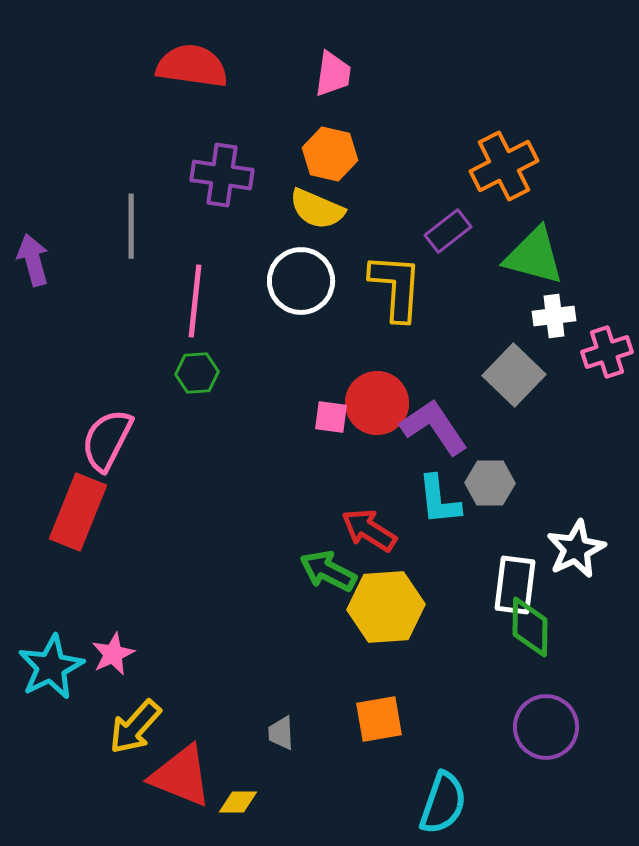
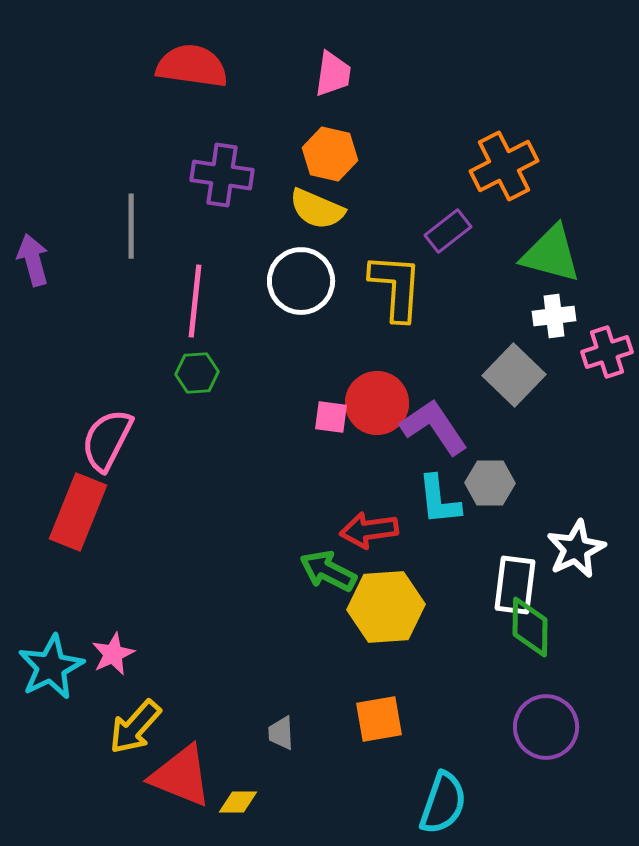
green triangle: moved 17 px right, 2 px up
red arrow: rotated 40 degrees counterclockwise
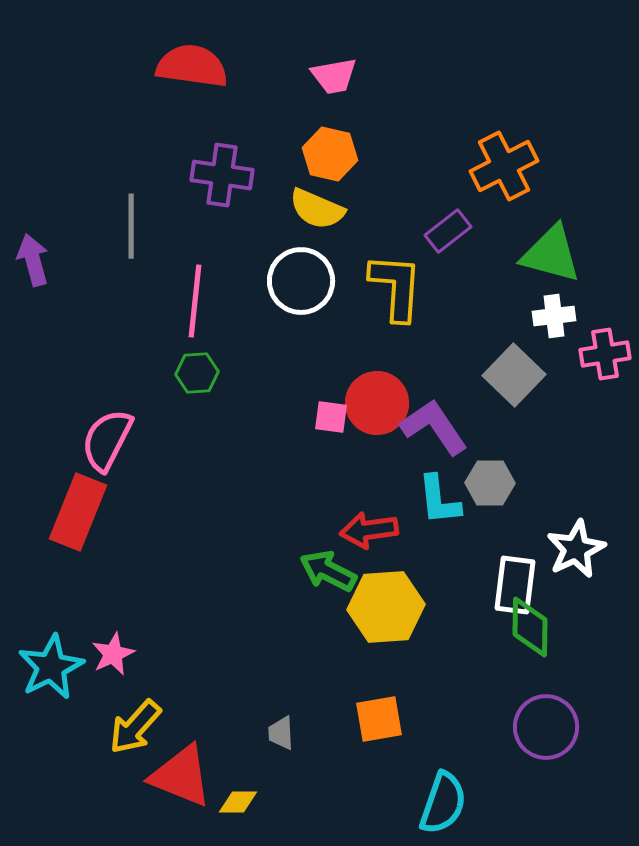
pink trapezoid: moved 1 px right, 2 px down; rotated 72 degrees clockwise
pink cross: moved 2 px left, 2 px down; rotated 9 degrees clockwise
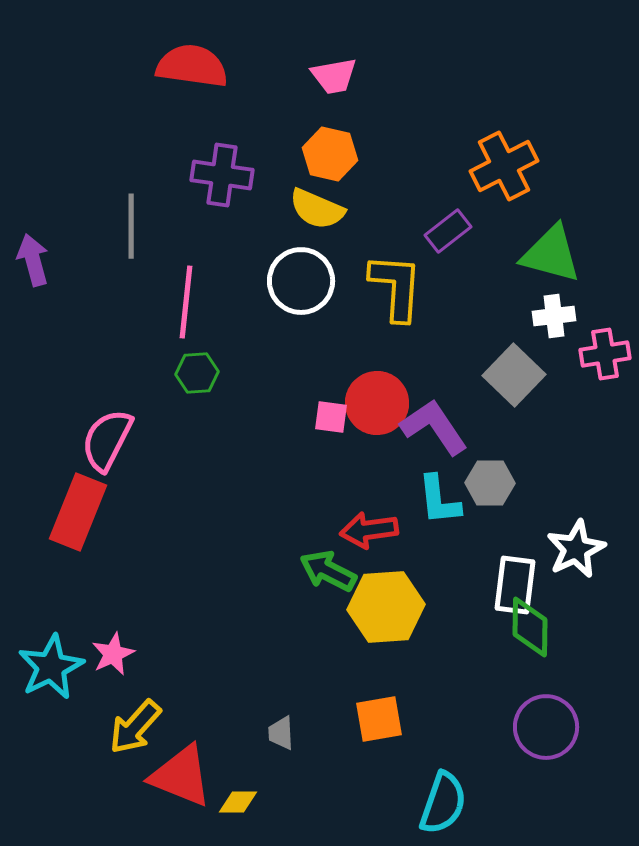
pink line: moved 9 px left, 1 px down
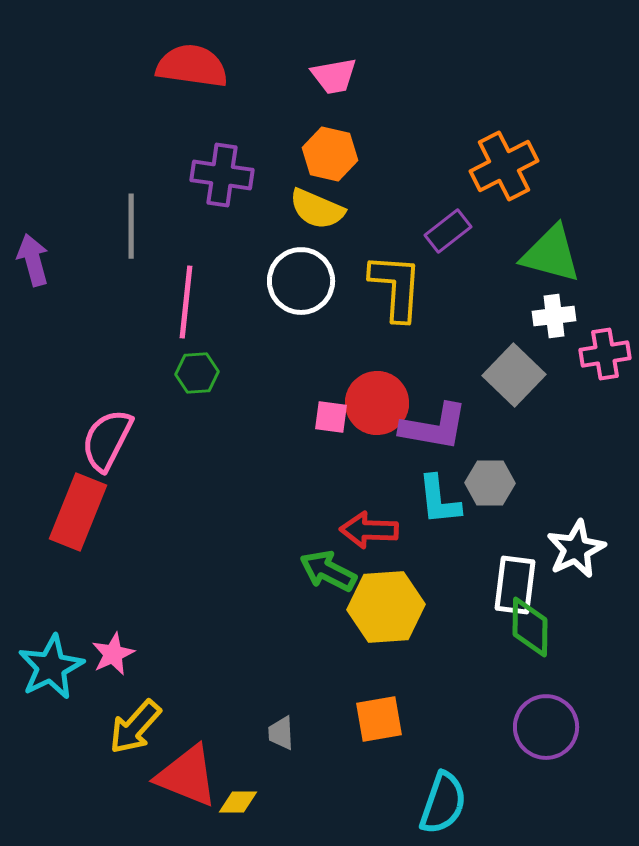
purple L-shape: rotated 134 degrees clockwise
red arrow: rotated 10 degrees clockwise
red triangle: moved 6 px right
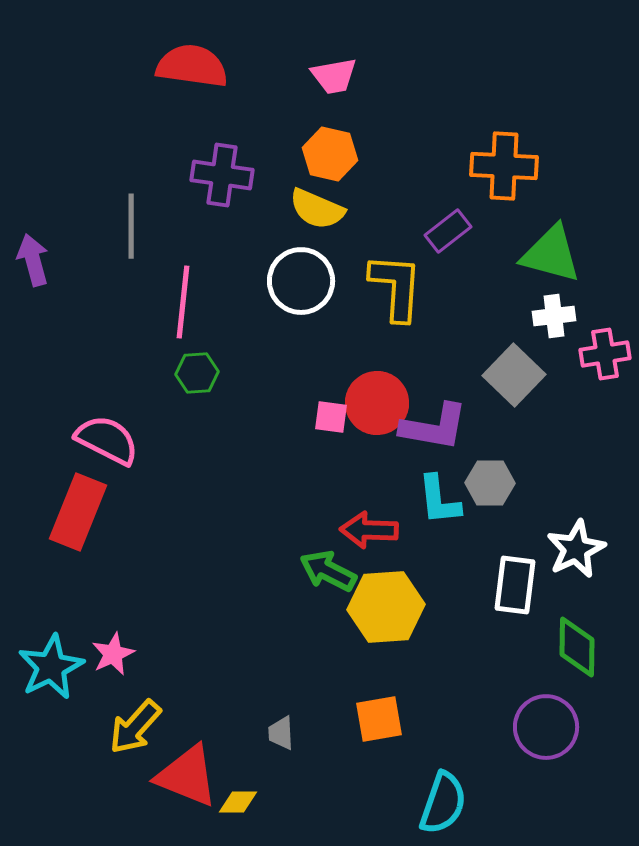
orange cross: rotated 30 degrees clockwise
pink line: moved 3 px left
pink semicircle: rotated 90 degrees clockwise
green diamond: moved 47 px right, 20 px down
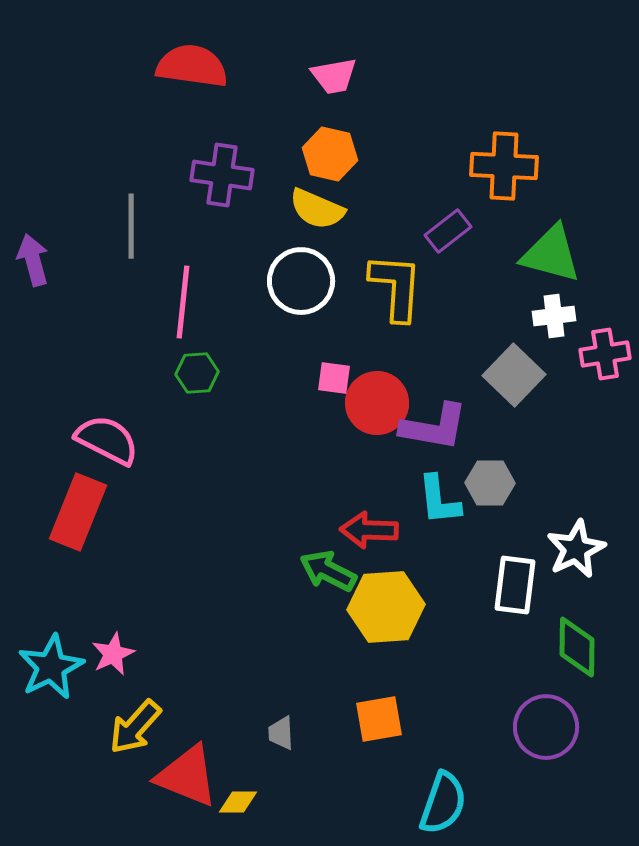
pink square: moved 3 px right, 39 px up
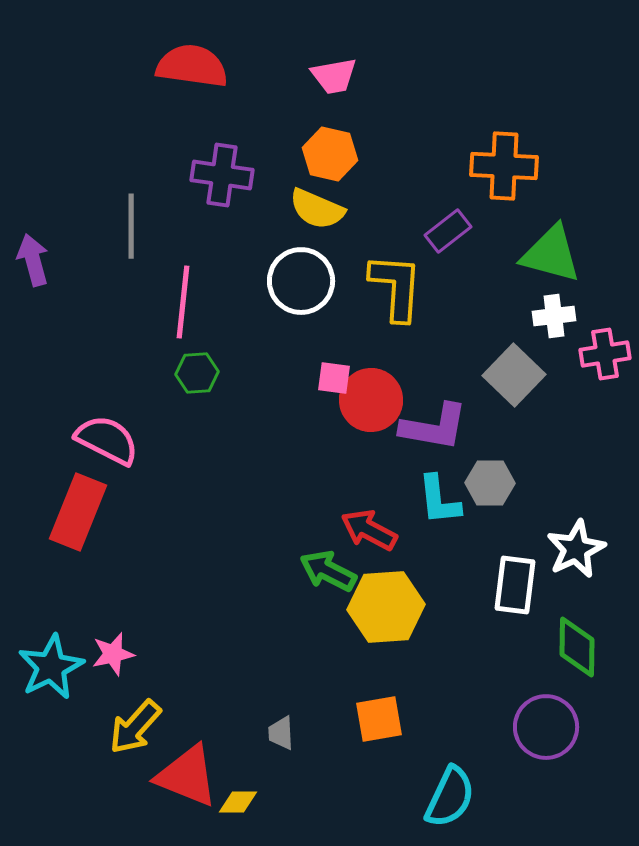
red circle: moved 6 px left, 3 px up
red arrow: rotated 26 degrees clockwise
pink star: rotated 12 degrees clockwise
cyan semicircle: moved 7 px right, 6 px up; rotated 6 degrees clockwise
